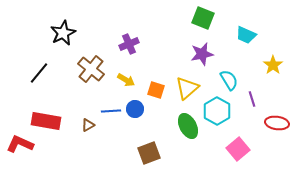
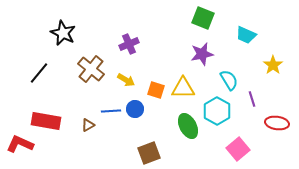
black star: rotated 20 degrees counterclockwise
yellow triangle: moved 4 px left; rotated 40 degrees clockwise
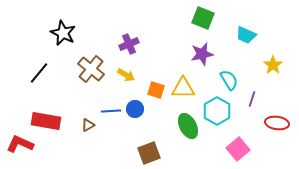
yellow arrow: moved 5 px up
purple line: rotated 35 degrees clockwise
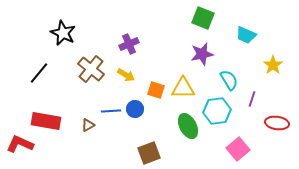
cyan hexagon: rotated 24 degrees clockwise
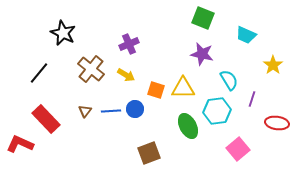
purple star: rotated 25 degrees clockwise
red rectangle: moved 2 px up; rotated 36 degrees clockwise
brown triangle: moved 3 px left, 14 px up; rotated 24 degrees counterclockwise
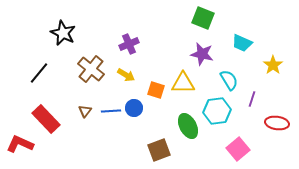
cyan trapezoid: moved 4 px left, 8 px down
yellow triangle: moved 5 px up
blue circle: moved 1 px left, 1 px up
brown square: moved 10 px right, 3 px up
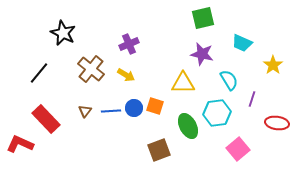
green square: rotated 35 degrees counterclockwise
orange square: moved 1 px left, 16 px down
cyan hexagon: moved 2 px down
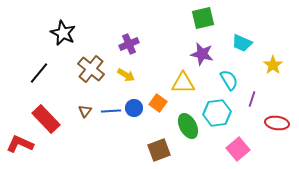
orange square: moved 3 px right, 3 px up; rotated 18 degrees clockwise
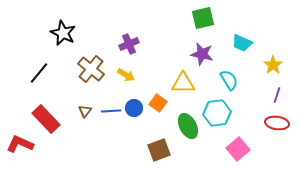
purple line: moved 25 px right, 4 px up
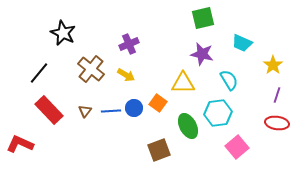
cyan hexagon: moved 1 px right
red rectangle: moved 3 px right, 9 px up
pink square: moved 1 px left, 2 px up
